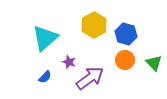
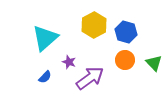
blue hexagon: moved 2 px up
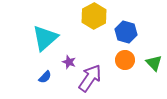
yellow hexagon: moved 9 px up
purple arrow: rotated 20 degrees counterclockwise
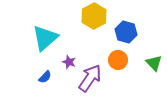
orange circle: moved 7 px left
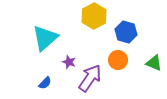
green triangle: rotated 24 degrees counterclockwise
blue semicircle: moved 6 px down
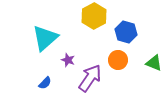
purple star: moved 1 px left, 2 px up
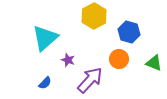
blue hexagon: moved 3 px right
orange circle: moved 1 px right, 1 px up
purple arrow: moved 2 px down; rotated 8 degrees clockwise
